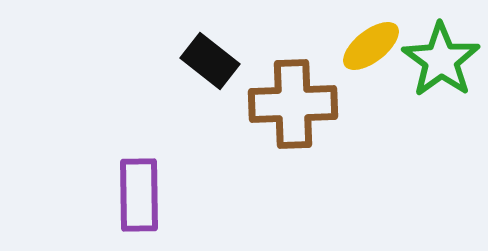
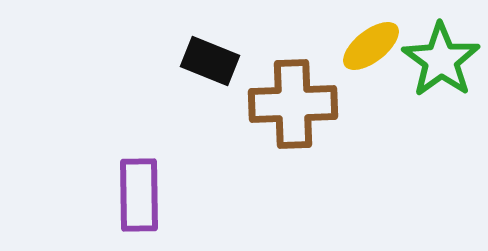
black rectangle: rotated 16 degrees counterclockwise
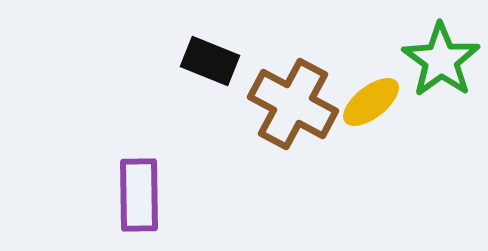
yellow ellipse: moved 56 px down
brown cross: rotated 30 degrees clockwise
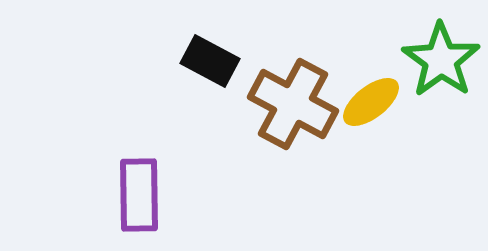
black rectangle: rotated 6 degrees clockwise
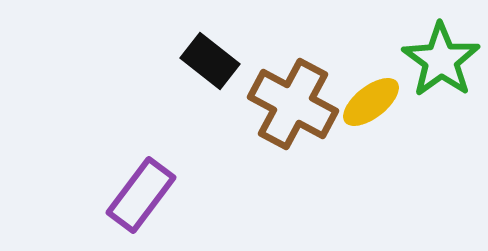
black rectangle: rotated 10 degrees clockwise
purple rectangle: moved 2 px right; rotated 38 degrees clockwise
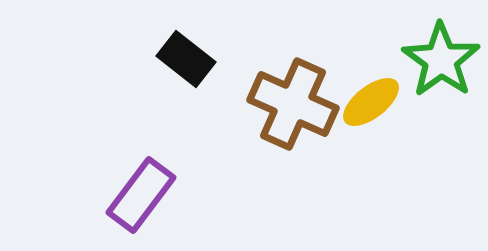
black rectangle: moved 24 px left, 2 px up
brown cross: rotated 4 degrees counterclockwise
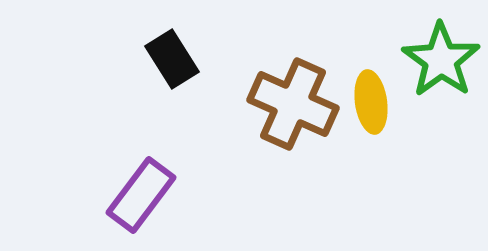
black rectangle: moved 14 px left; rotated 20 degrees clockwise
yellow ellipse: rotated 60 degrees counterclockwise
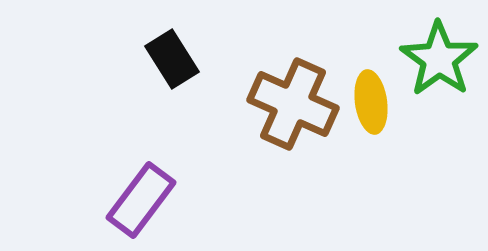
green star: moved 2 px left, 1 px up
purple rectangle: moved 5 px down
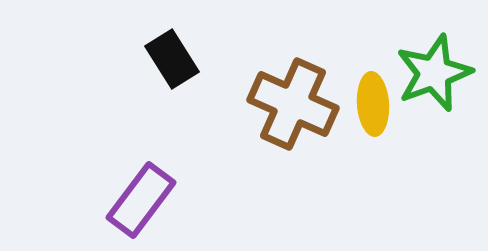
green star: moved 5 px left, 14 px down; rotated 16 degrees clockwise
yellow ellipse: moved 2 px right, 2 px down; rotated 4 degrees clockwise
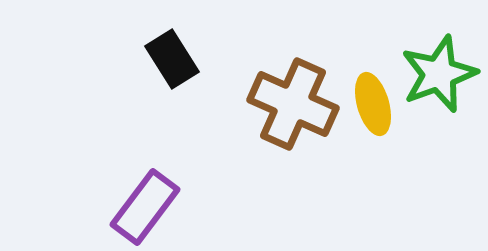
green star: moved 5 px right, 1 px down
yellow ellipse: rotated 12 degrees counterclockwise
purple rectangle: moved 4 px right, 7 px down
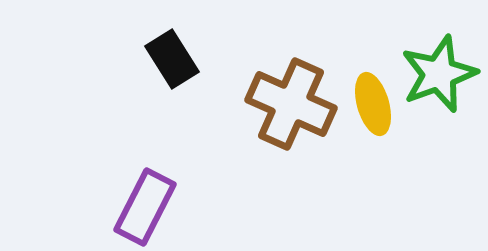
brown cross: moved 2 px left
purple rectangle: rotated 10 degrees counterclockwise
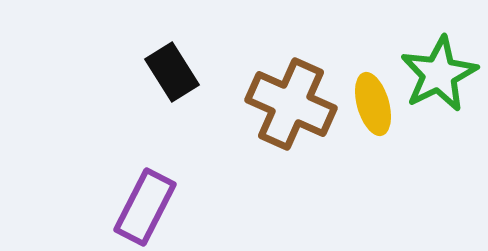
black rectangle: moved 13 px down
green star: rotated 6 degrees counterclockwise
